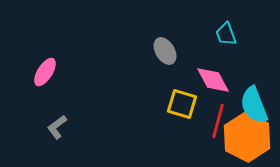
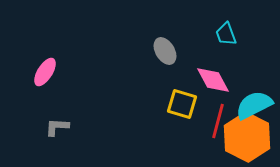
cyan semicircle: rotated 84 degrees clockwise
gray L-shape: rotated 40 degrees clockwise
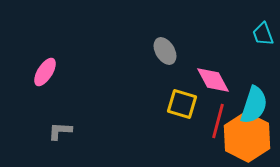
cyan trapezoid: moved 37 px right
cyan semicircle: rotated 135 degrees clockwise
gray L-shape: moved 3 px right, 4 px down
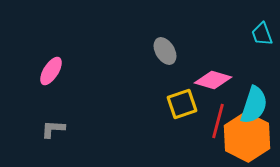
cyan trapezoid: moved 1 px left
pink ellipse: moved 6 px right, 1 px up
pink diamond: rotated 45 degrees counterclockwise
yellow square: rotated 36 degrees counterclockwise
gray L-shape: moved 7 px left, 2 px up
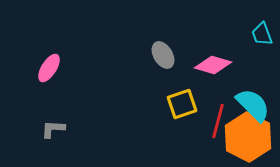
gray ellipse: moved 2 px left, 4 px down
pink ellipse: moved 2 px left, 3 px up
pink diamond: moved 15 px up
cyan semicircle: moved 1 px left; rotated 63 degrees counterclockwise
orange hexagon: moved 1 px right
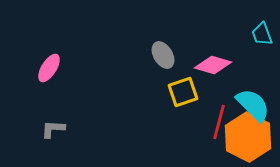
yellow square: moved 1 px right, 12 px up
red line: moved 1 px right, 1 px down
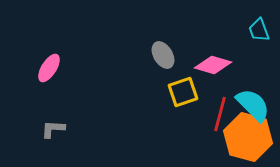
cyan trapezoid: moved 3 px left, 4 px up
red line: moved 1 px right, 8 px up
orange hexagon: rotated 12 degrees counterclockwise
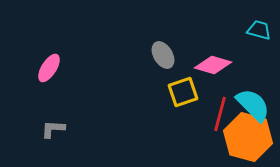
cyan trapezoid: rotated 125 degrees clockwise
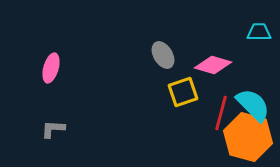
cyan trapezoid: moved 2 px down; rotated 15 degrees counterclockwise
pink ellipse: moved 2 px right; rotated 16 degrees counterclockwise
red line: moved 1 px right, 1 px up
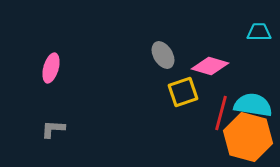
pink diamond: moved 3 px left, 1 px down
cyan semicircle: rotated 36 degrees counterclockwise
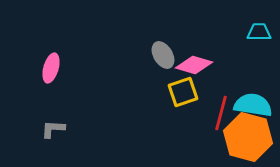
pink diamond: moved 16 px left, 1 px up
